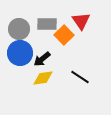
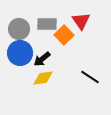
black line: moved 10 px right
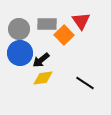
black arrow: moved 1 px left, 1 px down
black line: moved 5 px left, 6 px down
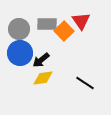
orange square: moved 4 px up
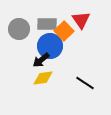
red triangle: moved 1 px up
blue circle: moved 30 px right, 7 px up
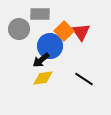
red triangle: moved 12 px down
gray rectangle: moved 7 px left, 10 px up
black line: moved 1 px left, 4 px up
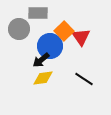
gray rectangle: moved 2 px left, 1 px up
red triangle: moved 5 px down
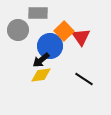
gray circle: moved 1 px left, 1 px down
yellow diamond: moved 2 px left, 3 px up
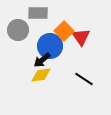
black arrow: moved 1 px right
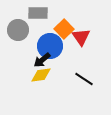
orange square: moved 2 px up
